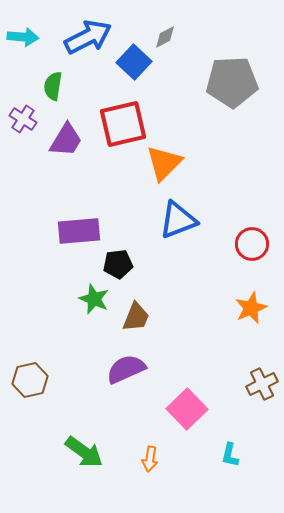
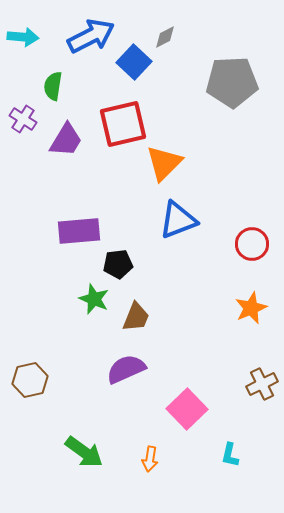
blue arrow: moved 3 px right, 1 px up
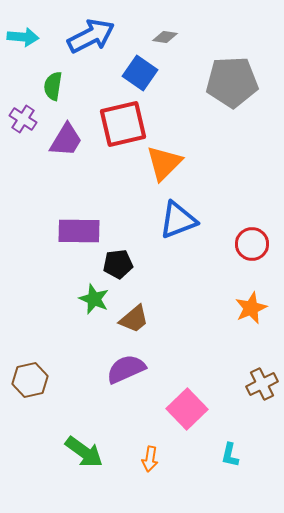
gray diamond: rotated 35 degrees clockwise
blue square: moved 6 px right, 11 px down; rotated 8 degrees counterclockwise
purple rectangle: rotated 6 degrees clockwise
brown trapezoid: moved 2 px left, 2 px down; rotated 28 degrees clockwise
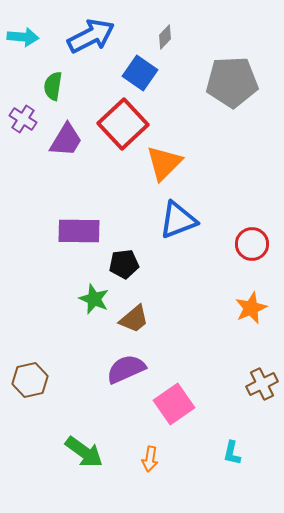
gray diamond: rotated 55 degrees counterclockwise
red square: rotated 30 degrees counterclockwise
black pentagon: moved 6 px right
pink square: moved 13 px left, 5 px up; rotated 9 degrees clockwise
cyan L-shape: moved 2 px right, 2 px up
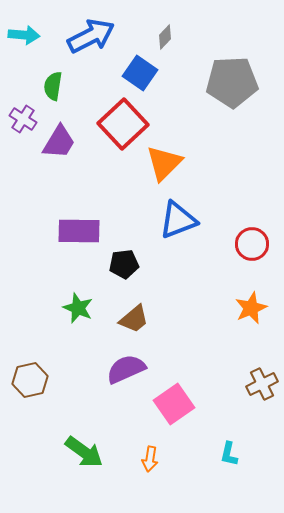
cyan arrow: moved 1 px right, 2 px up
purple trapezoid: moved 7 px left, 2 px down
green star: moved 16 px left, 9 px down
cyan L-shape: moved 3 px left, 1 px down
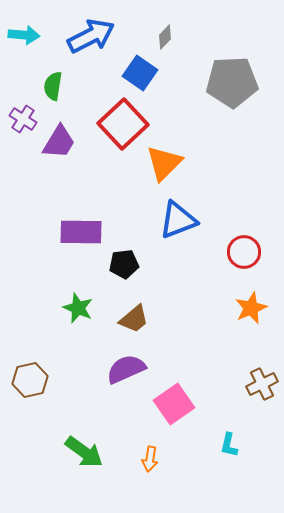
purple rectangle: moved 2 px right, 1 px down
red circle: moved 8 px left, 8 px down
cyan L-shape: moved 9 px up
